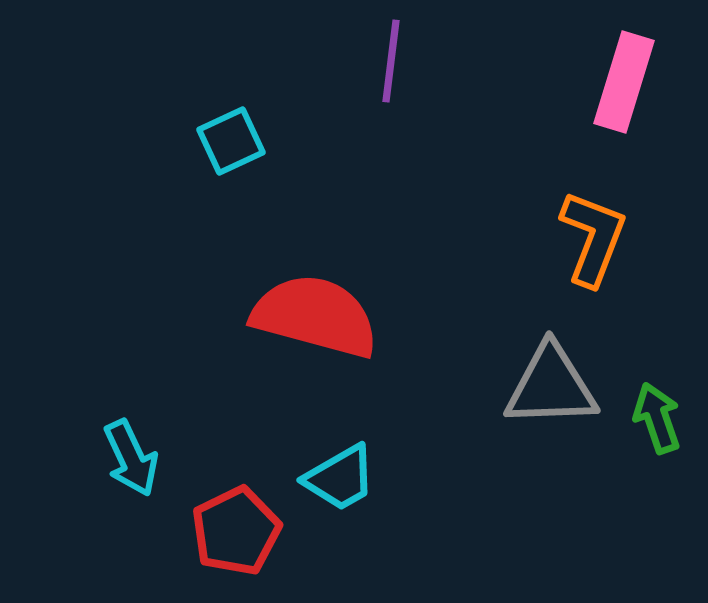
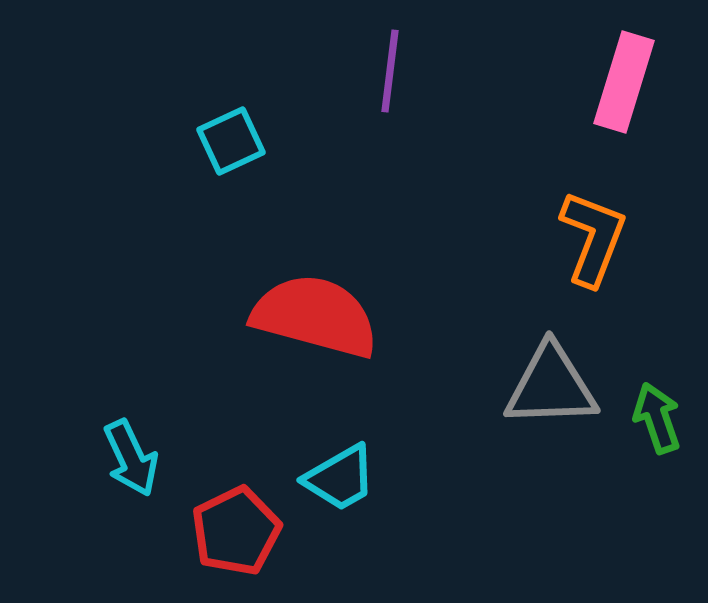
purple line: moved 1 px left, 10 px down
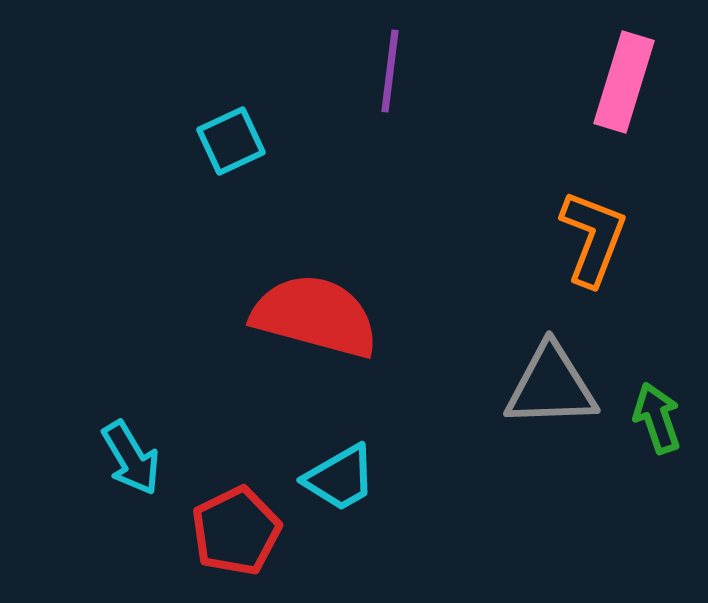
cyan arrow: rotated 6 degrees counterclockwise
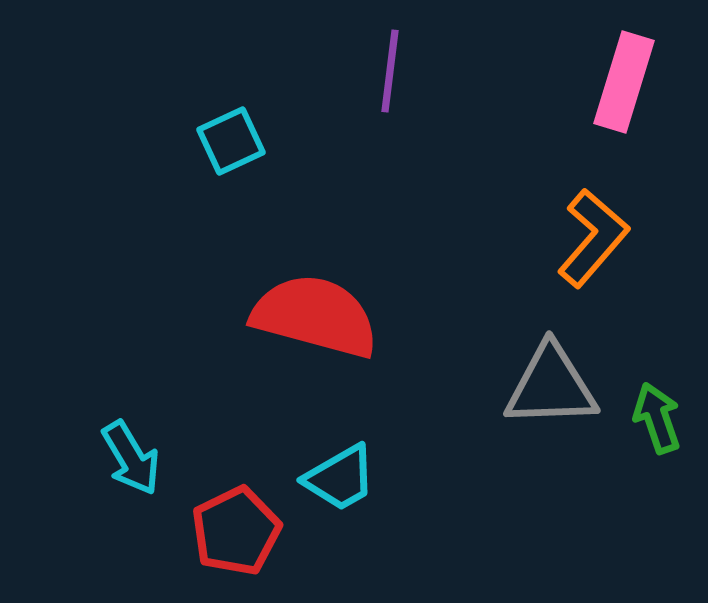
orange L-shape: rotated 20 degrees clockwise
